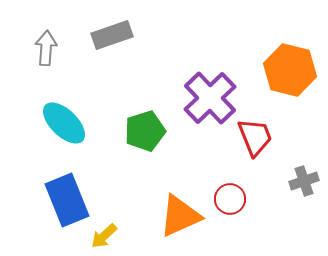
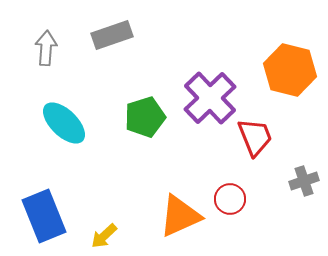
green pentagon: moved 14 px up
blue rectangle: moved 23 px left, 16 px down
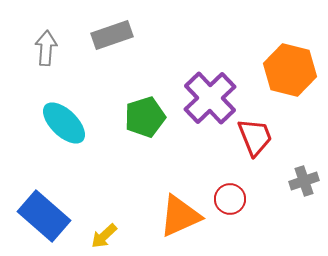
blue rectangle: rotated 27 degrees counterclockwise
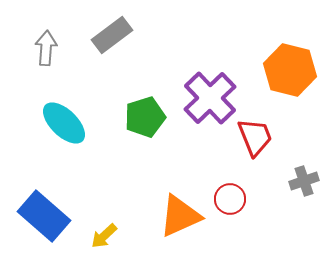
gray rectangle: rotated 18 degrees counterclockwise
